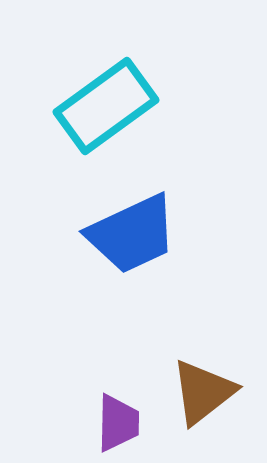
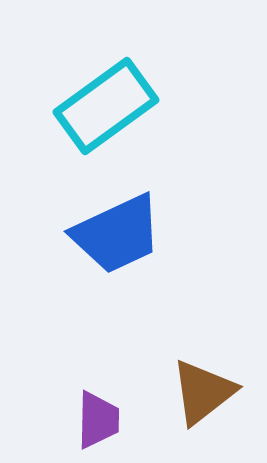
blue trapezoid: moved 15 px left
purple trapezoid: moved 20 px left, 3 px up
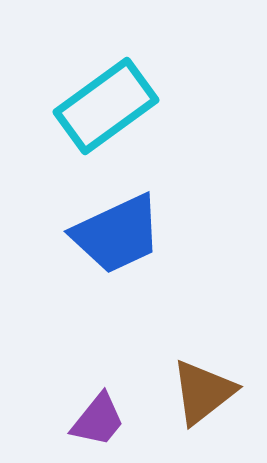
purple trapezoid: rotated 38 degrees clockwise
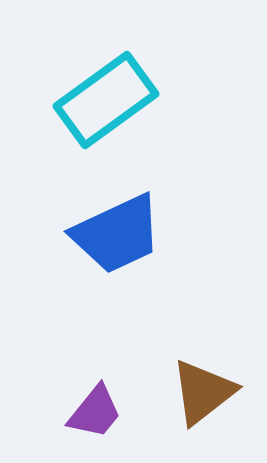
cyan rectangle: moved 6 px up
purple trapezoid: moved 3 px left, 8 px up
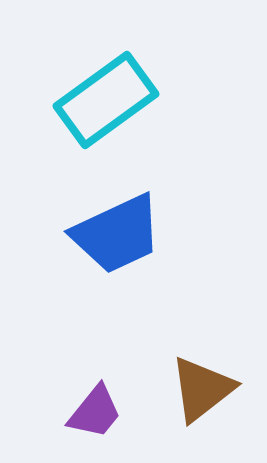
brown triangle: moved 1 px left, 3 px up
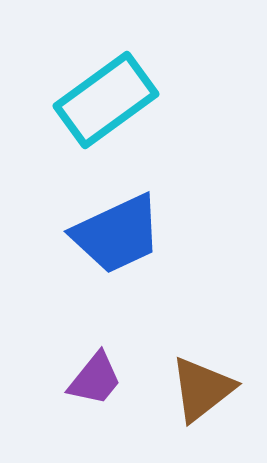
purple trapezoid: moved 33 px up
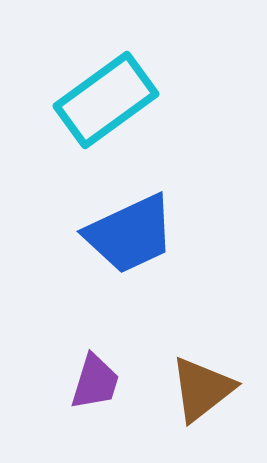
blue trapezoid: moved 13 px right
purple trapezoid: moved 3 px down; rotated 22 degrees counterclockwise
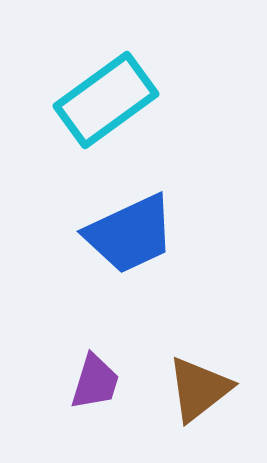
brown triangle: moved 3 px left
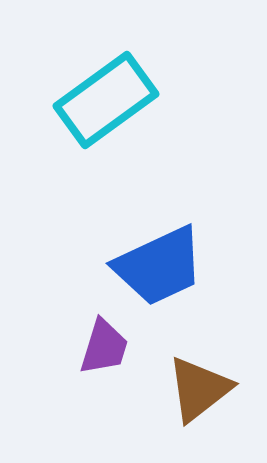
blue trapezoid: moved 29 px right, 32 px down
purple trapezoid: moved 9 px right, 35 px up
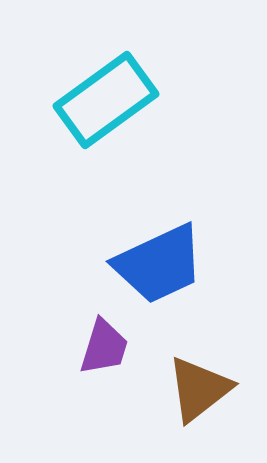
blue trapezoid: moved 2 px up
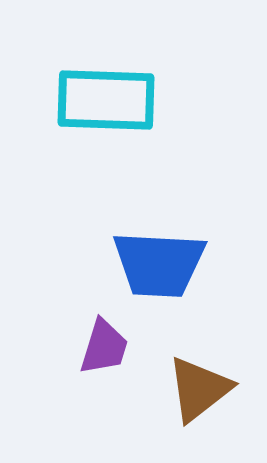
cyan rectangle: rotated 38 degrees clockwise
blue trapezoid: rotated 28 degrees clockwise
